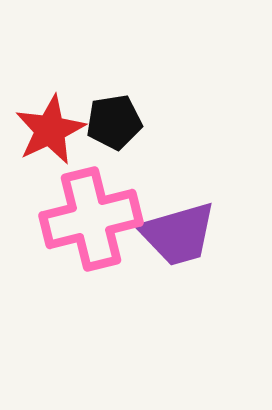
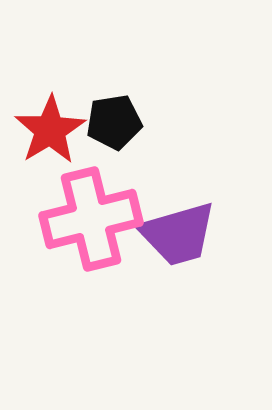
red star: rotated 6 degrees counterclockwise
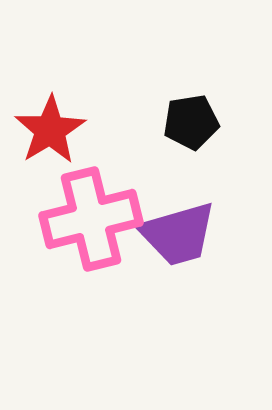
black pentagon: moved 77 px right
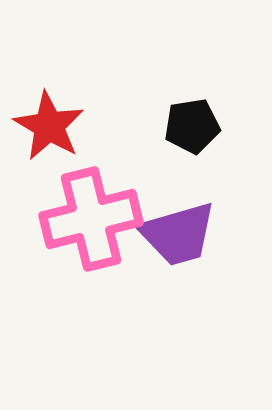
black pentagon: moved 1 px right, 4 px down
red star: moved 1 px left, 4 px up; rotated 10 degrees counterclockwise
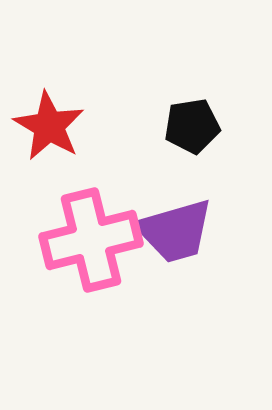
pink cross: moved 21 px down
purple trapezoid: moved 3 px left, 3 px up
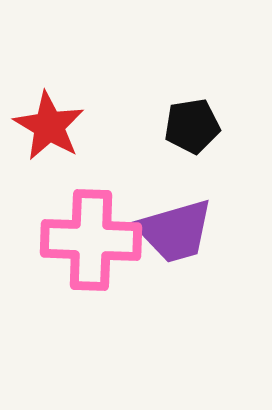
pink cross: rotated 16 degrees clockwise
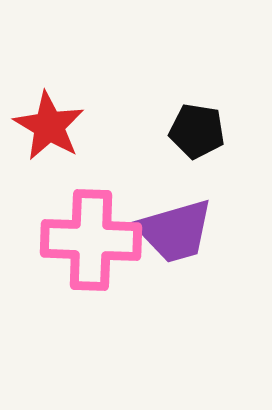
black pentagon: moved 5 px right, 5 px down; rotated 18 degrees clockwise
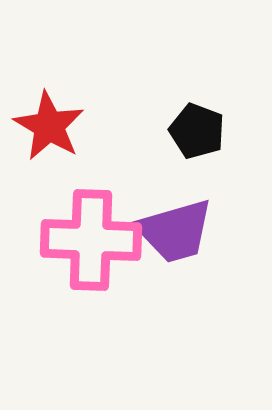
black pentagon: rotated 12 degrees clockwise
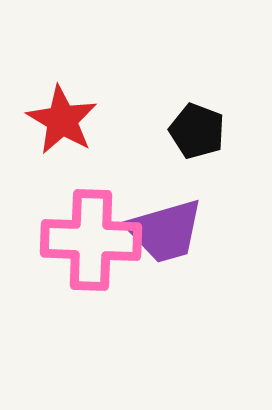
red star: moved 13 px right, 6 px up
purple trapezoid: moved 10 px left
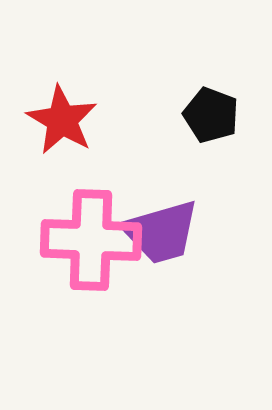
black pentagon: moved 14 px right, 16 px up
purple trapezoid: moved 4 px left, 1 px down
